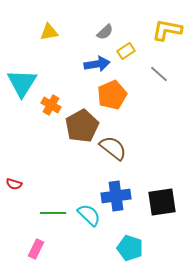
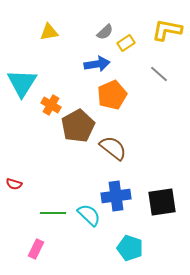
yellow rectangle: moved 8 px up
brown pentagon: moved 4 px left
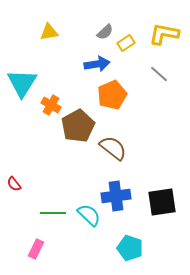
yellow L-shape: moved 3 px left, 4 px down
red semicircle: rotated 35 degrees clockwise
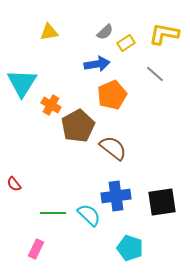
gray line: moved 4 px left
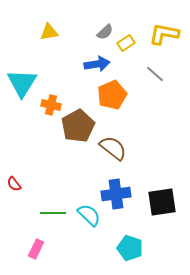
orange cross: rotated 18 degrees counterclockwise
blue cross: moved 2 px up
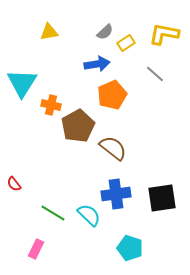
black square: moved 4 px up
green line: rotated 30 degrees clockwise
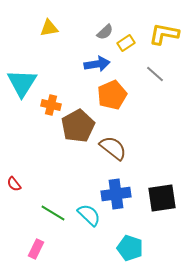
yellow triangle: moved 4 px up
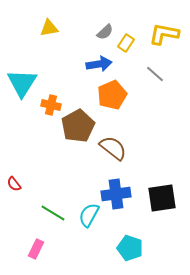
yellow rectangle: rotated 24 degrees counterclockwise
blue arrow: moved 2 px right
cyan semicircle: rotated 105 degrees counterclockwise
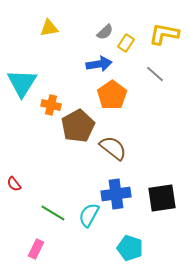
orange pentagon: rotated 12 degrees counterclockwise
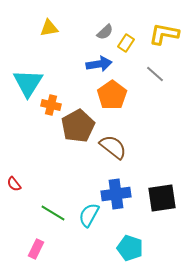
cyan triangle: moved 6 px right
brown semicircle: moved 1 px up
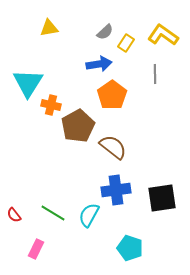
yellow L-shape: moved 1 px left, 1 px down; rotated 24 degrees clockwise
gray line: rotated 48 degrees clockwise
red semicircle: moved 31 px down
blue cross: moved 4 px up
